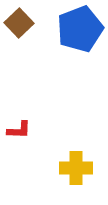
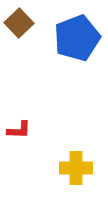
blue pentagon: moved 3 px left, 9 px down
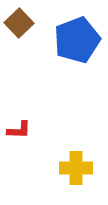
blue pentagon: moved 2 px down
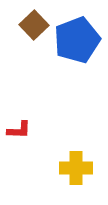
brown square: moved 15 px right, 2 px down
